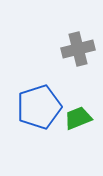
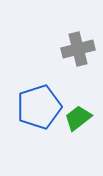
green trapezoid: rotated 16 degrees counterclockwise
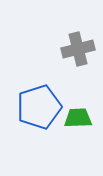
green trapezoid: rotated 36 degrees clockwise
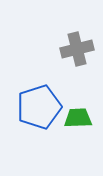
gray cross: moved 1 px left
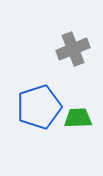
gray cross: moved 4 px left; rotated 8 degrees counterclockwise
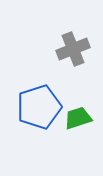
green trapezoid: rotated 16 degrees counterclockwise
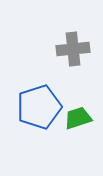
gray cross: rotated 16 degrees clockwise
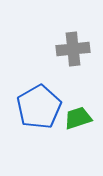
blue pentagon: rotated 12 degrees counterclockwise
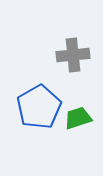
gray cross: moved 6 px down
